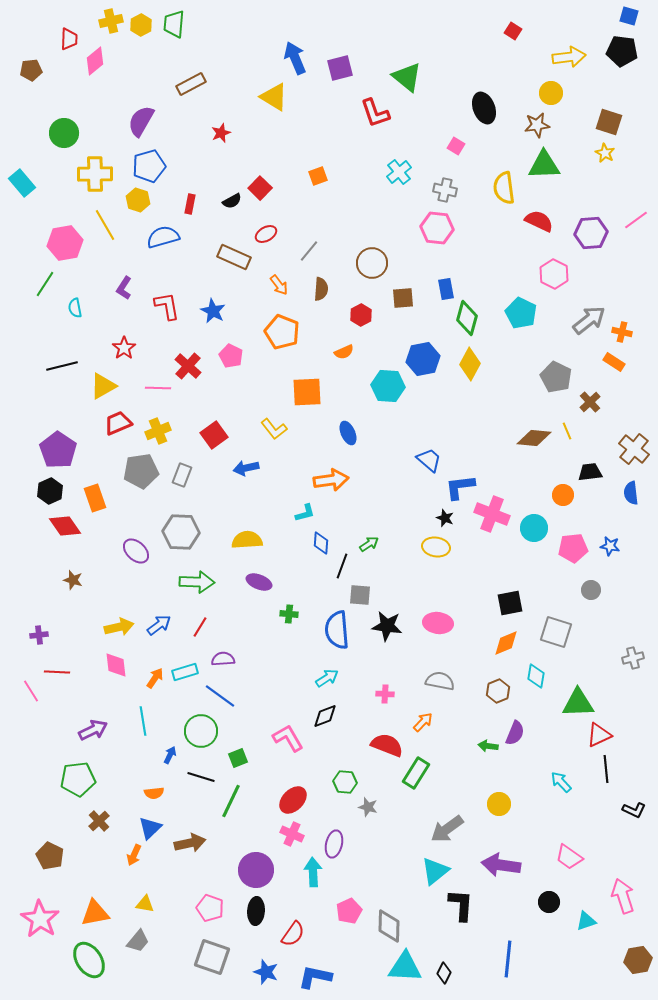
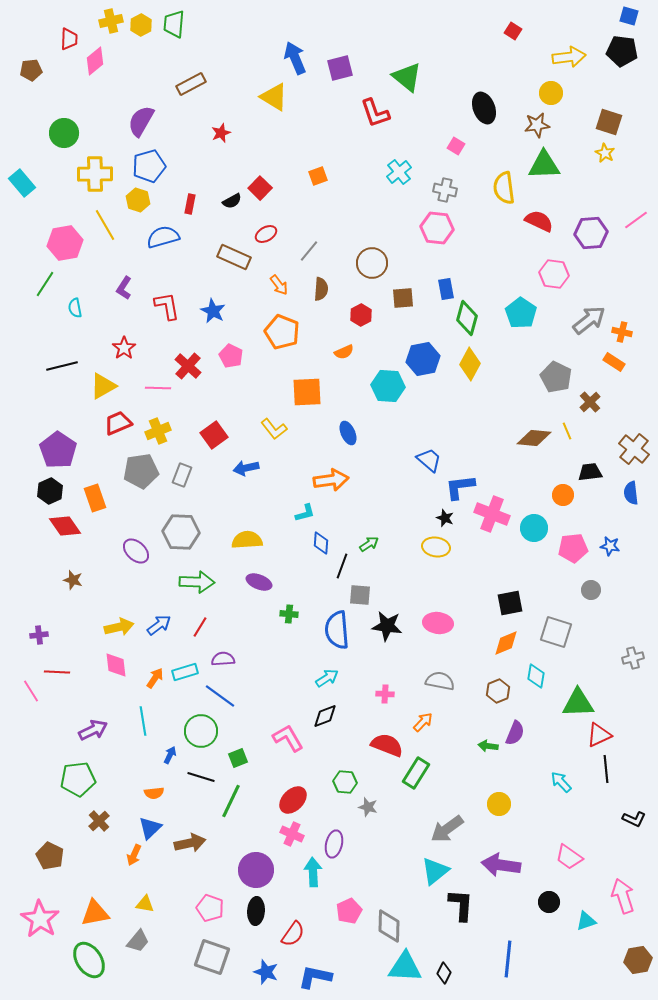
pink hexagon at (554, 274): rotated 20 degrees counterclockwise
cyan pentagon at (521, 313): rotated 8 degrees clockwise
black L-shape at (634, 810): moved 9 px down
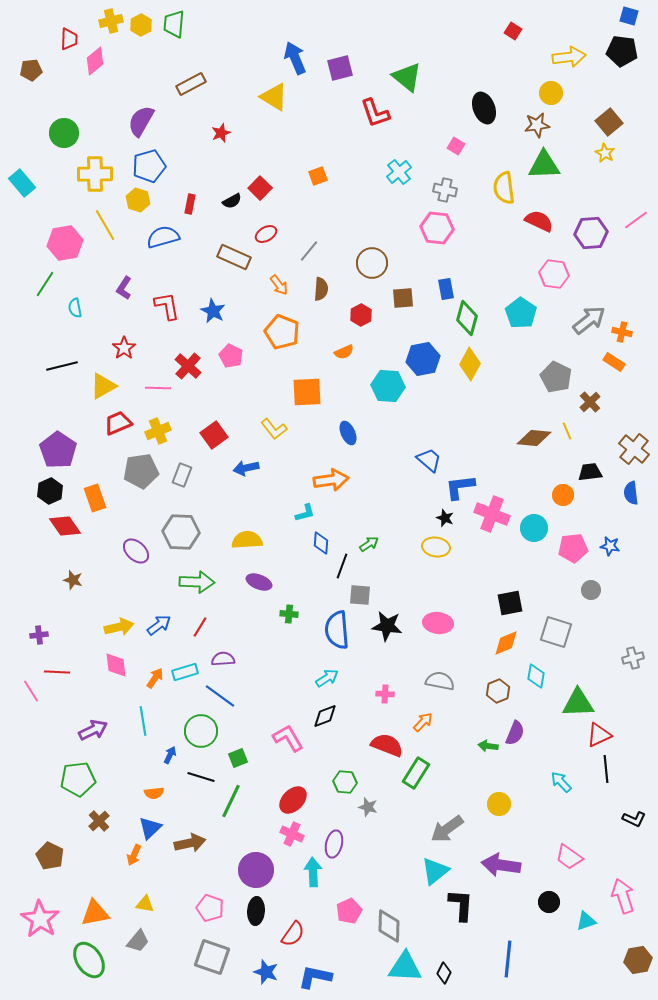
brown square at (609, 122): rotated 32 degrees clockwise
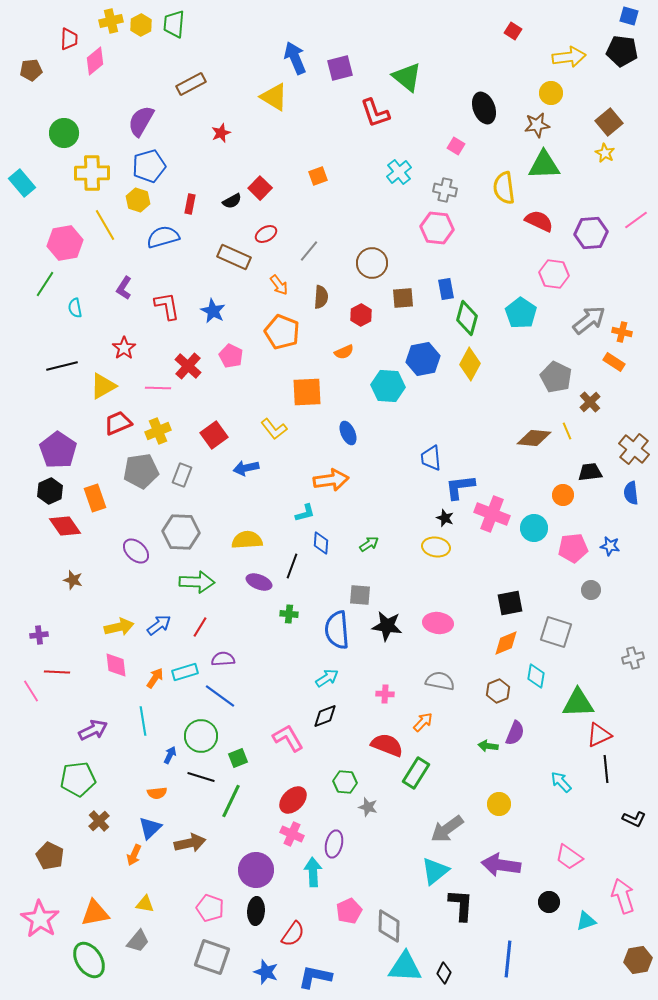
yellow cross at (95, 174): moved 3 px left, 1 px up
brown semicircle at (321, 289): moved 8 px down
blue trapezoid at (429, 460): moved 2 px right, 2 px up; rotated 136 degrees counterclockwise
black line at (342, 566): moved 50 px left
green circle at (201, 731): moved 5 px down
orange semicircle at (154, 793): moved 3 px right
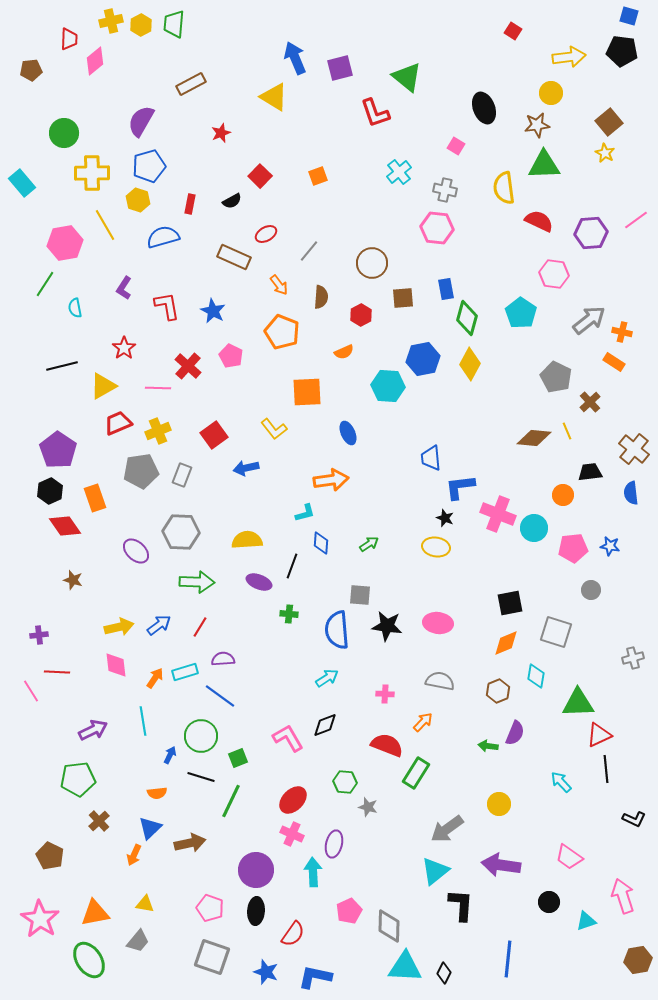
red square at (260, 188): moved 12 px up
pink cross at (492, 514): moved 6 px right
black diamond at (325, 716): moved 9 px down
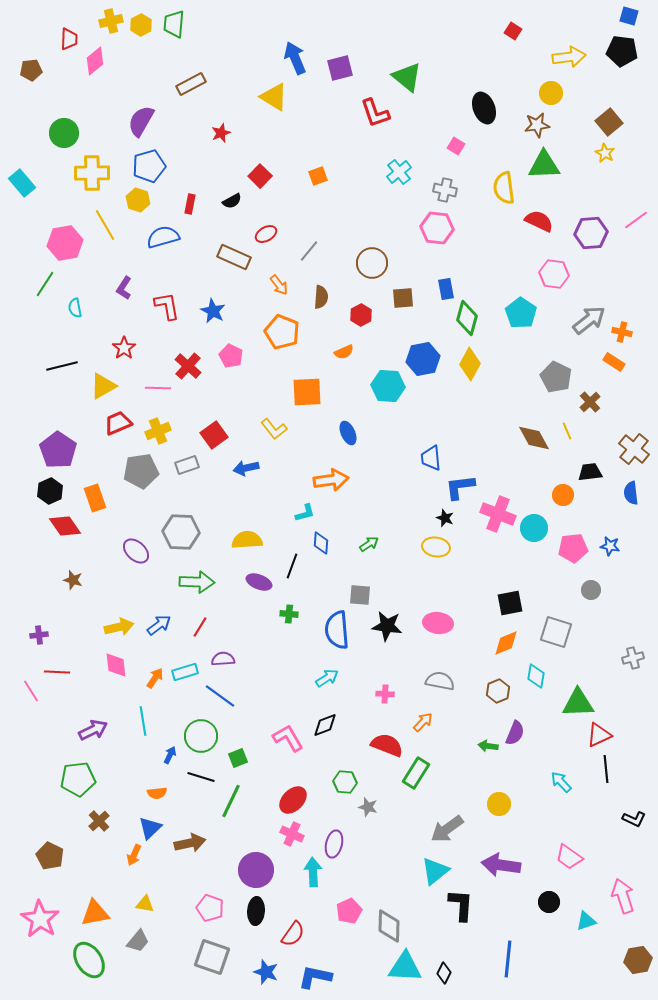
brown diamond at (534, 438): rotated 56 degrees clockwise
gray rectangle at (182, 475): moved 5 px right, 10 px up; rotated 50 degrees clockwise
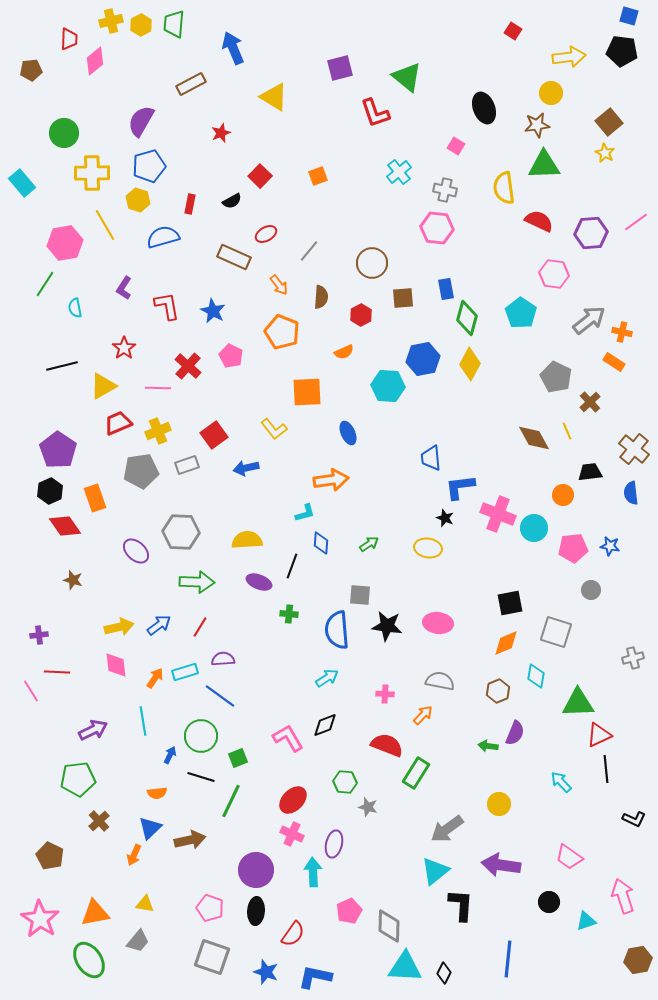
blue arrow at (295, 58): moved 62 px left, 10 px up
pink line at (636, 220): moved 2 px down
yellow ellipse at (436, 547): moved 8 px left, 1 px down
orange arrow at (423, 722): moved 7 px up
brown arrow at (190, 843): moved 3 px up
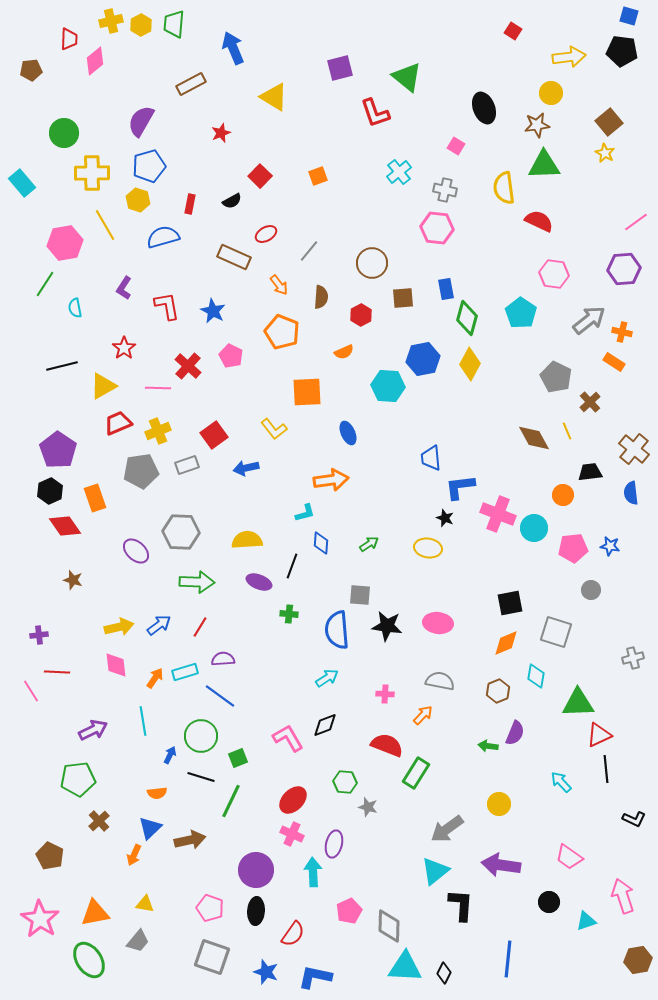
purple hexagon at (591, 233): moved 33 px right, 36 px down
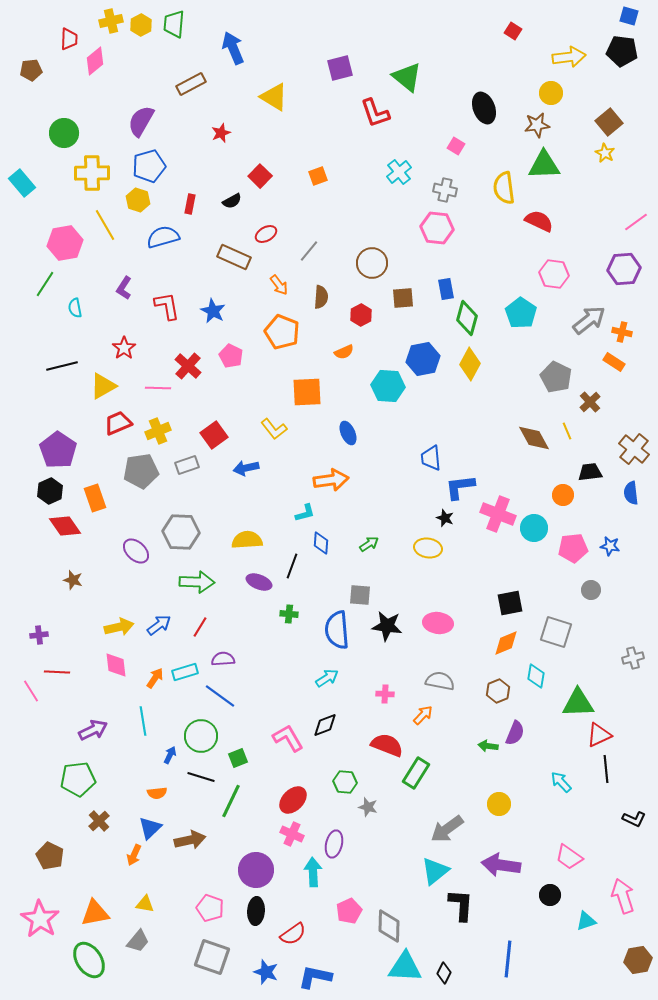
black circle at (549, 902): moved 1 px right, 7 px up
red semicircle at (293, 934): rotated 20 degrees clockwise
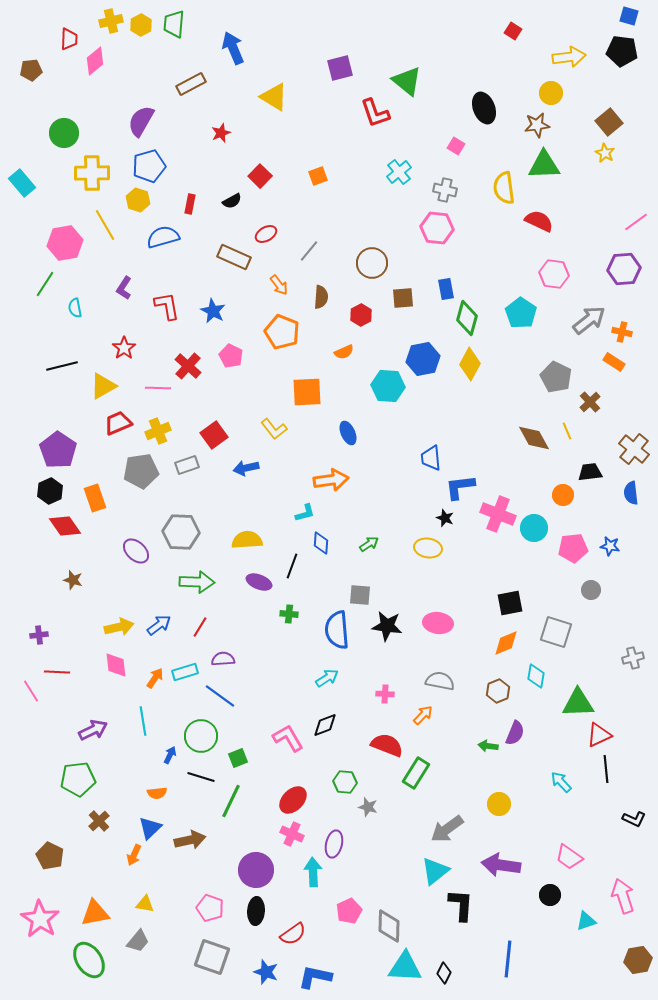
green triangle at (407, 77): moved 4 px down
